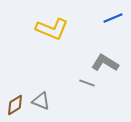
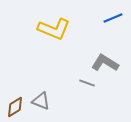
yellow L-shape: moved 2 px right
brown diamond: moved 2 px down
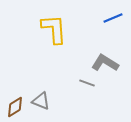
yellow L-shape: rotated 116 degrees counterclockwise
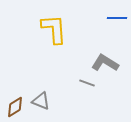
blue line: moved 4 px right; rotated 24 degrees clockwise
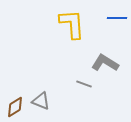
yellow L-shape: moved 18 px right, 5 px up
gray line: moved 3 px left, 1 px down
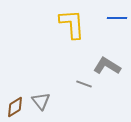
gray L-shape: moved 2 px right, 3 px down
gray triangle: rotated 30 degrees clockwise
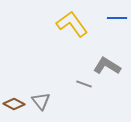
yellow L-shape: rotated 32 degrees counterclockwise
brown diamond: moved 1 px left, 3 px up; rotated 60 degrees clockwise
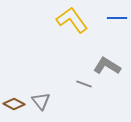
yellow L-shape: moved 4 px up
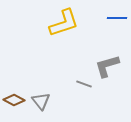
yellow L-shape: moved 8 px left, 3 px down; rotated 108 degrees clockwise
gray L-shape: rotated 48 degrees counterclockwise
brown diamond: moved 4 px up
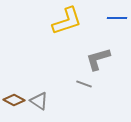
yellow L-shape: moved 3 px right, 2 px up
gray L-shape: moved 9 px left, 7 px up
gray triangle: moved 2 px left; rotated 18 degrees counterclockwise
